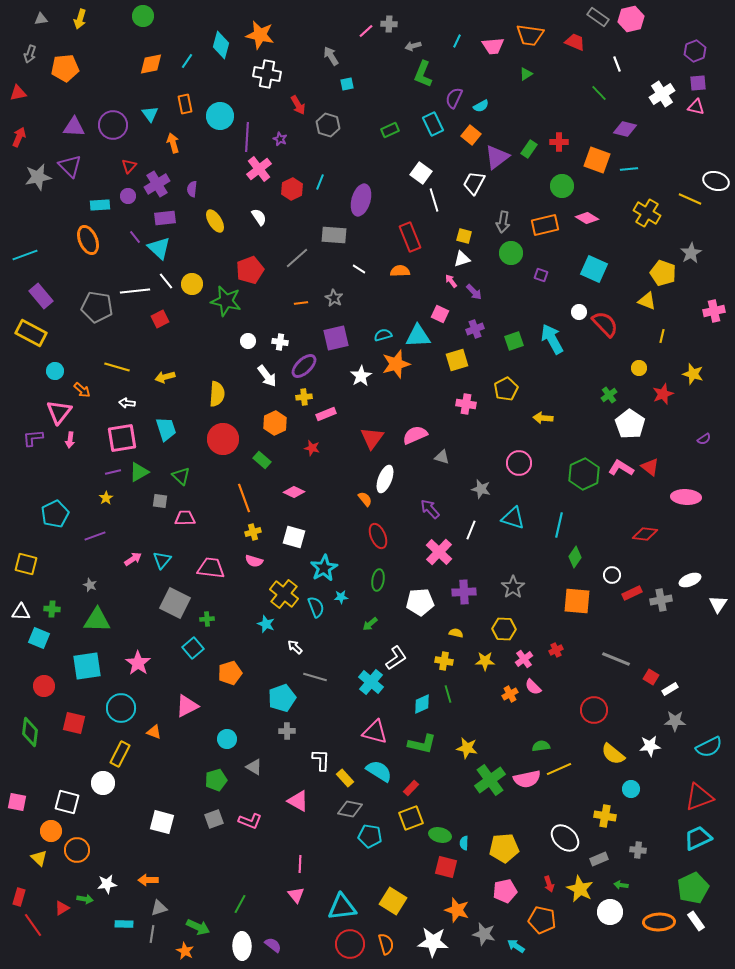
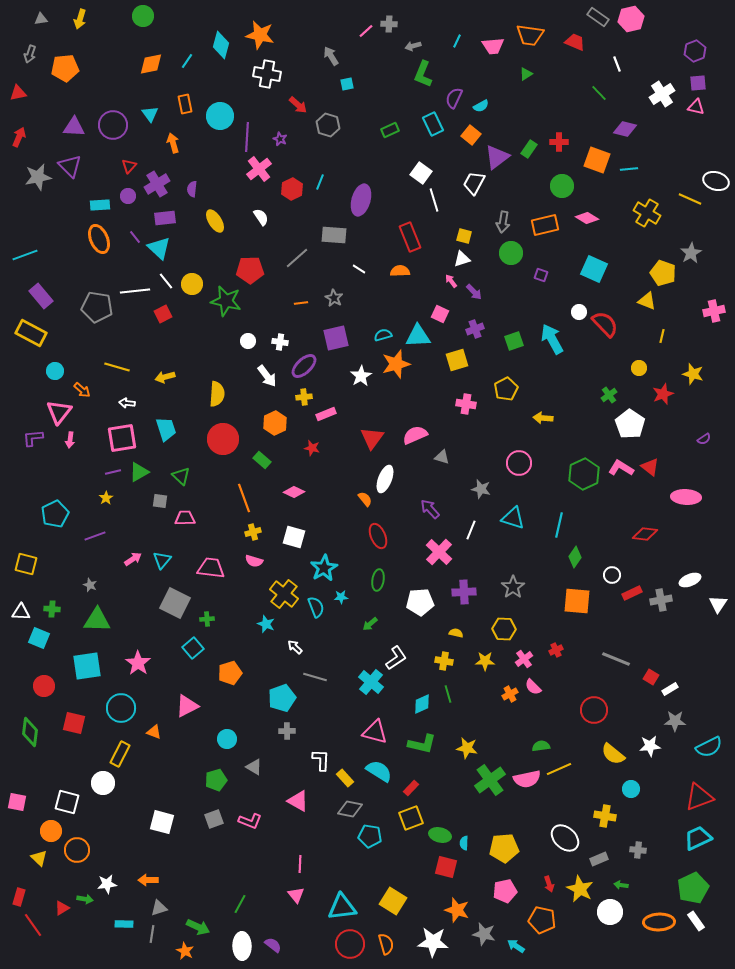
red arrow at (298, 105): rotated 18 degrees counterclockwise
white semicircle at (259, 217): moved 2 px right
orange ellipse at (88, 240): moved 11 px right, 1 px up
red pentagon at (250, 270): rotated 20 degrees clockwise
red square at (160, 319): moved 3 px right, 5 px up
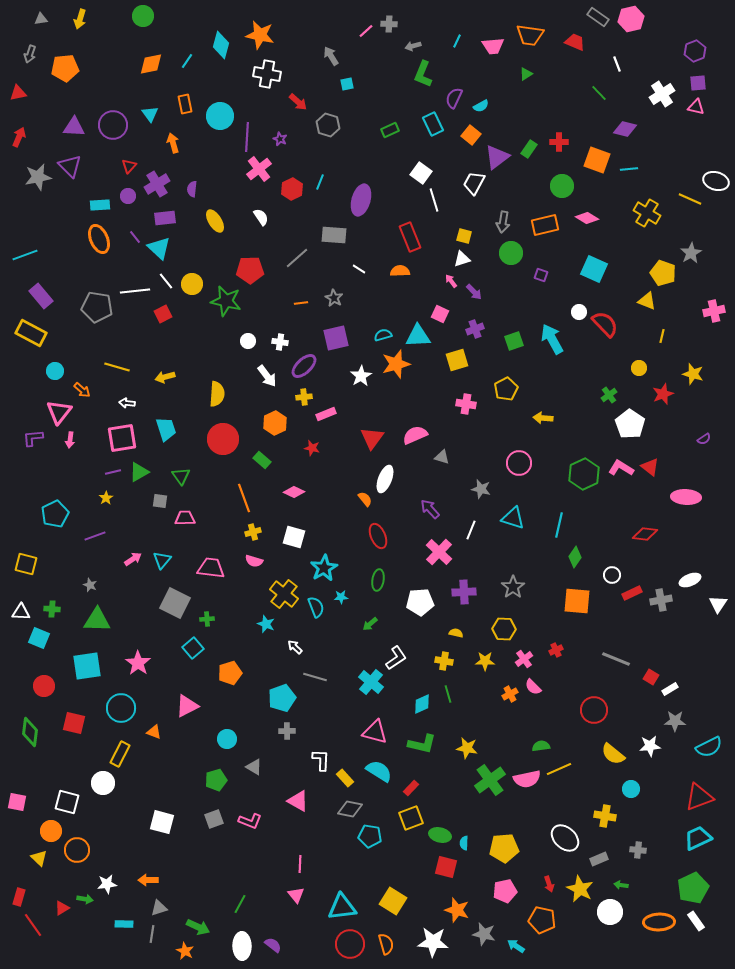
red arrow at (298, 105): moved 3 px up
green triangle at (181, 476): rotated 12 degrees clockwise
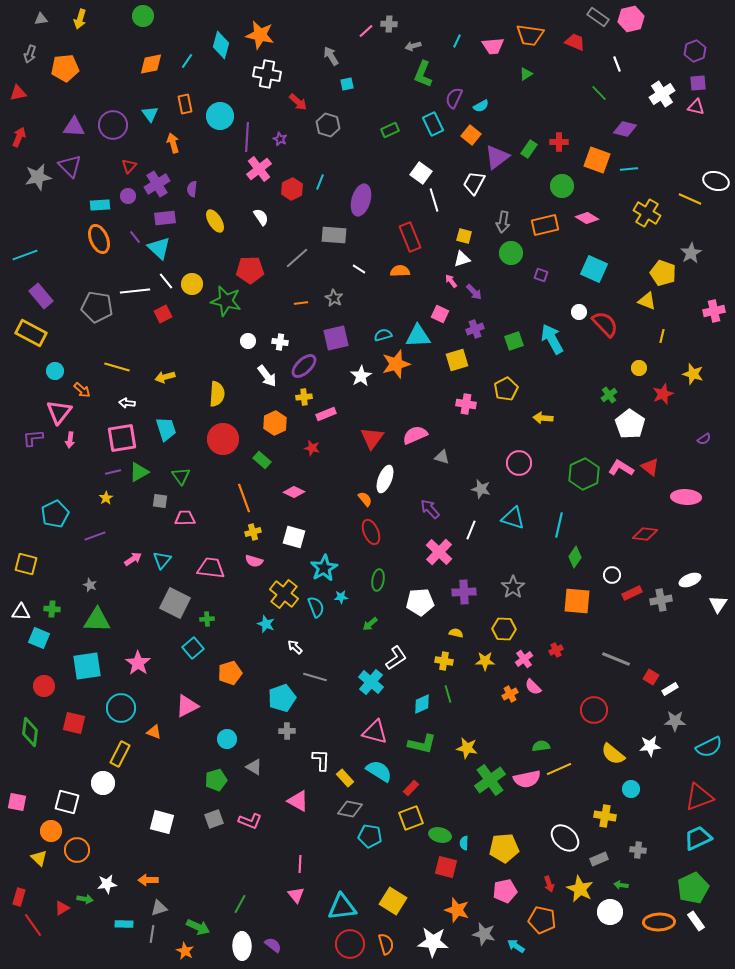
red ellipse at (378, 536): moved 7 px left, 4 px up
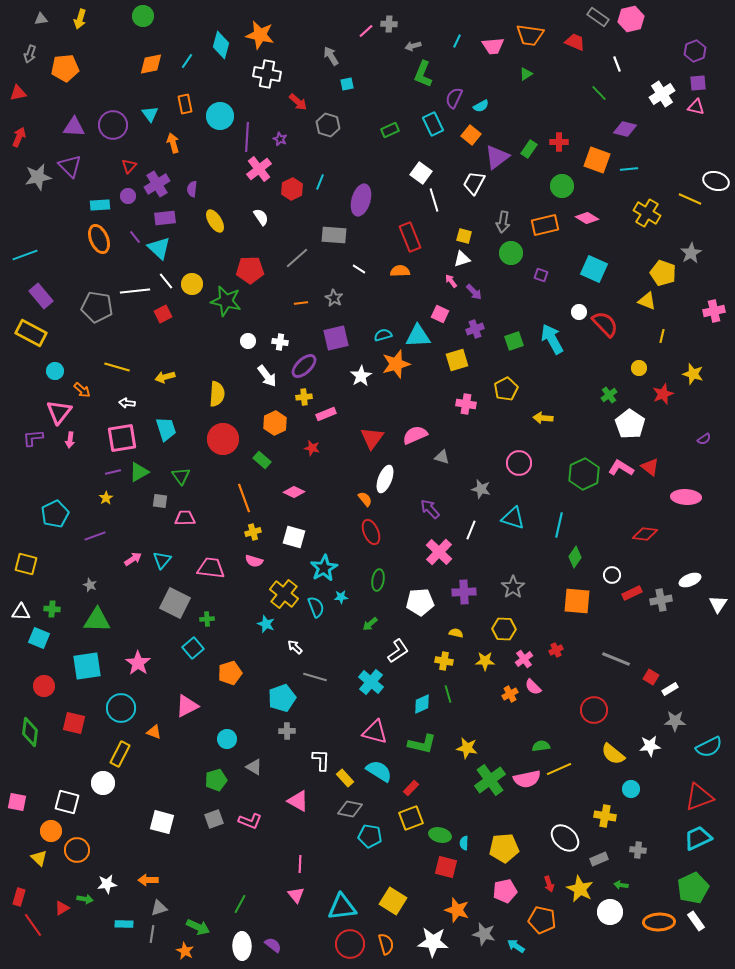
white L-shape at (396, 658): moved 2 px right, 7 px up
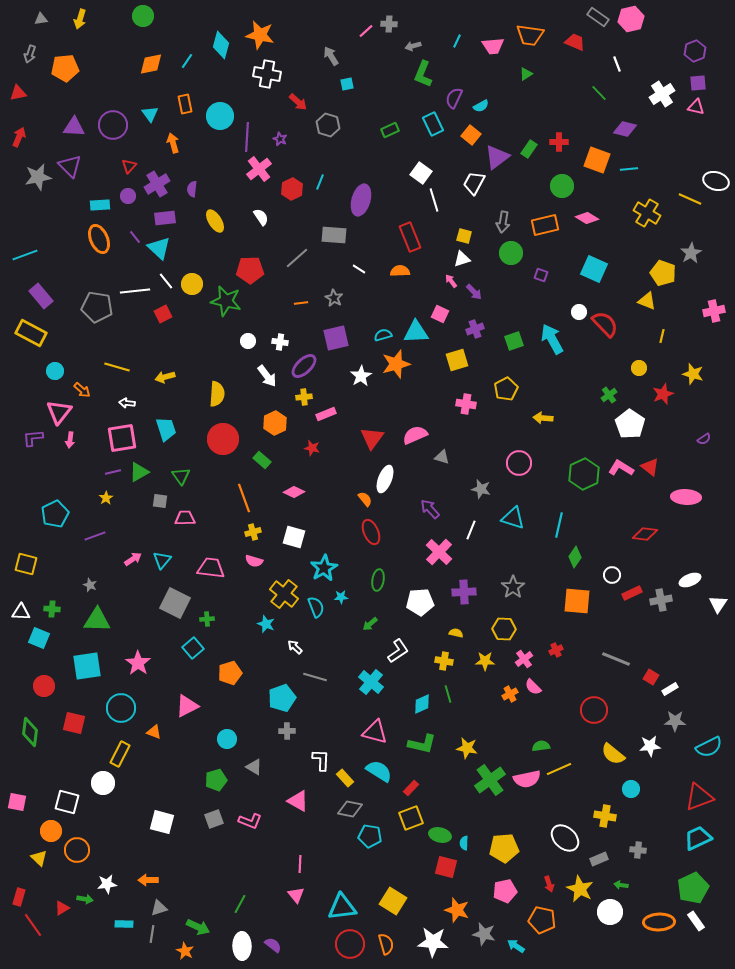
cyan triangle at (418, 336): moved 2 px left, 4 px up
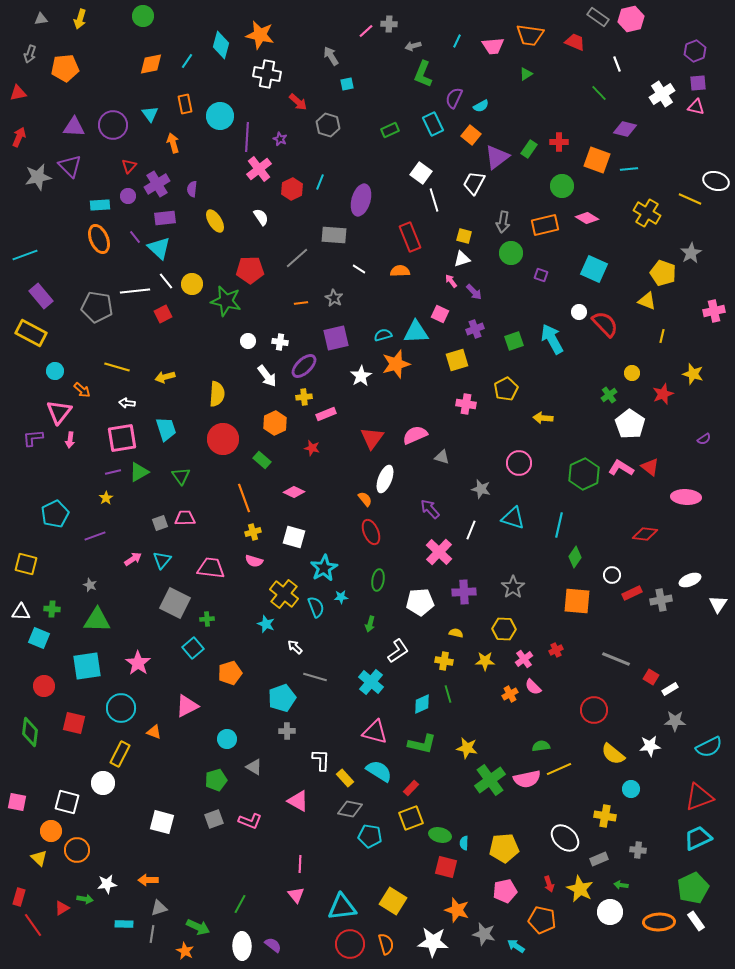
yellow circle at (639, 368): moved 7 px left, 5 px down
gray square at (160, 501): moved 22 px down; rotated 28 degrees counterclockwise
green arrow at (370, 624): rotated 35 degrees counterclockwise
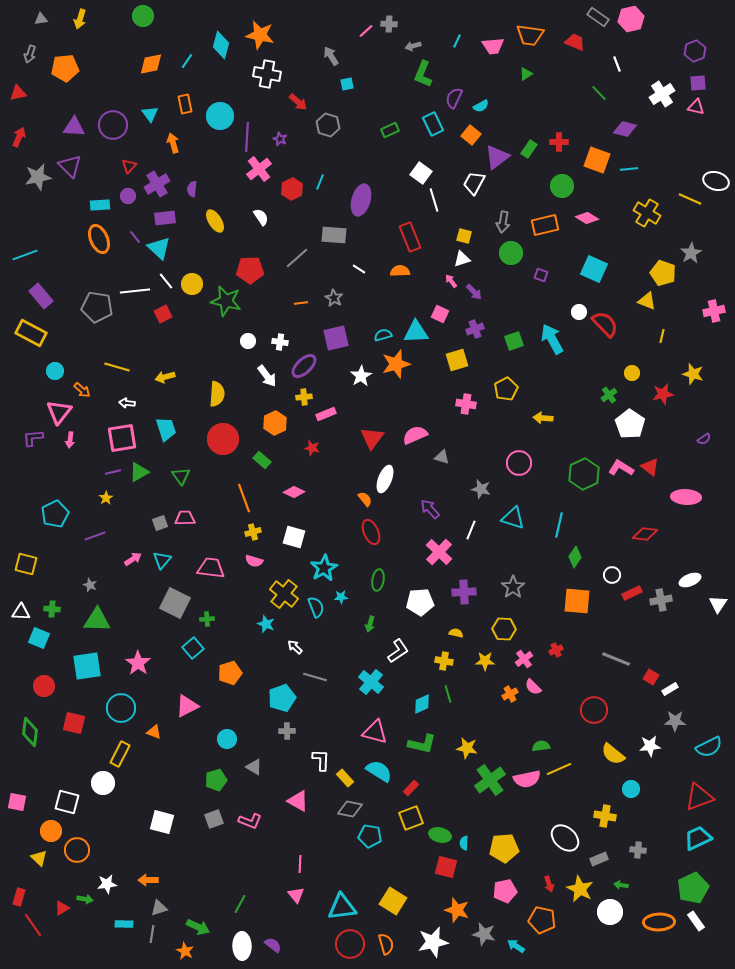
red star at (663, 394): rotated 10 degrees clockwise
white star at (433, 942): rotated 16 degrees counterclockwise
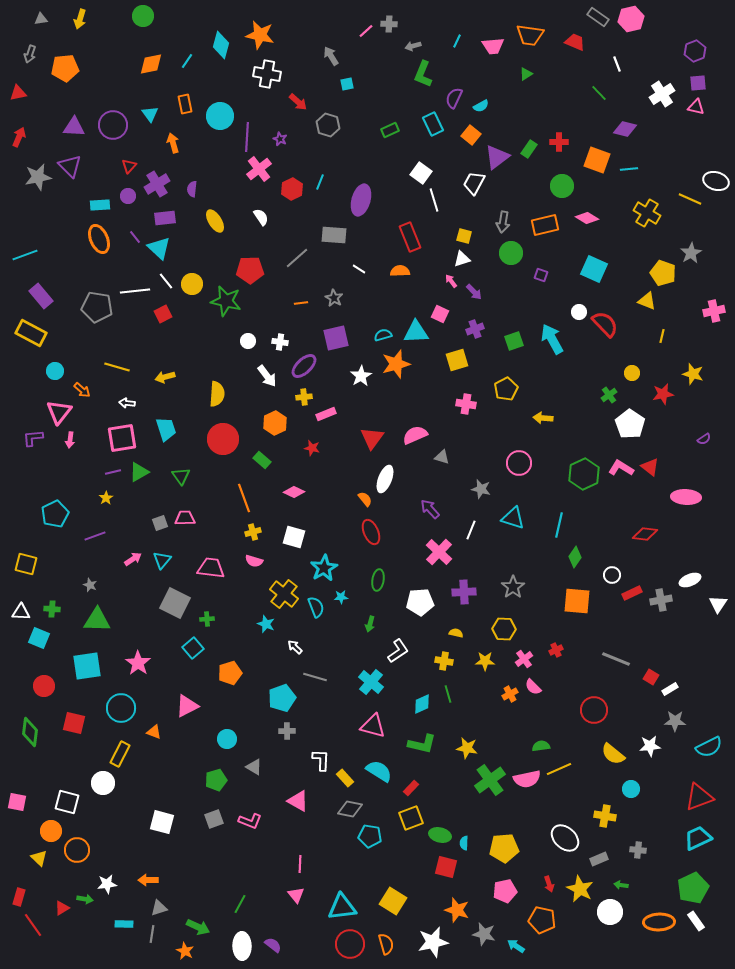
pink triangle at (375, 732): moved 2 px left, 6 px up
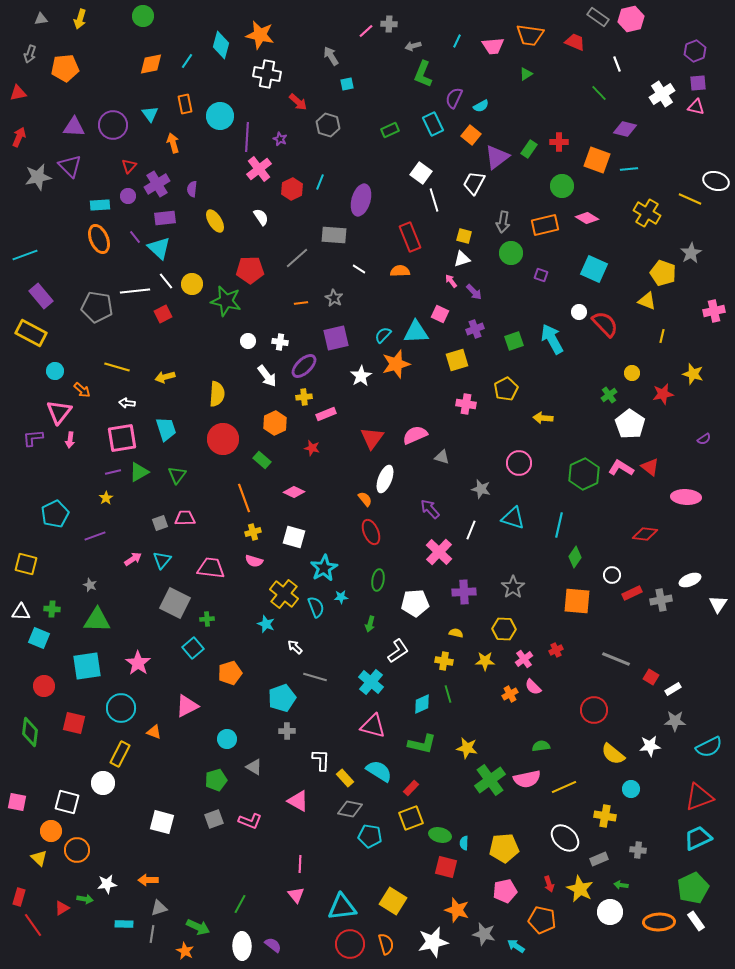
cyan semicircle at (383, 335): rotated 30 degrees counterclockwise
green triangle at (181, 476): moved 4 px left, 1 px up; rotated 12 degrees clockwise
white pentagon at (420, 602): moved 5 px left, 1 px down
white rectangle at (670, 689): moved 3 px right
yellow line at (559, 769): moved 5 px right, 18 px down
